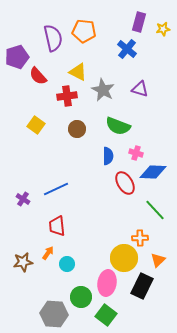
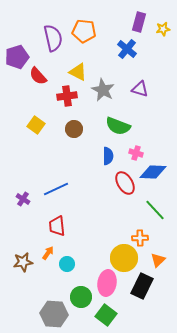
brown circle: moved 3 px left
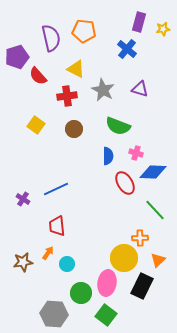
purple semicircle: moved 2 px left
yellow triangle: moved 2 px left, 3 px up
green circle: moved 4 px up
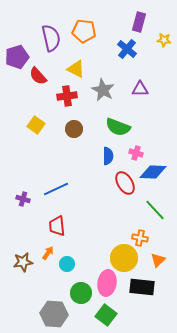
yellow star: moved 1 px right, 11 px down; rotated 16 degrees clockwise
purple triangle: rotated 18 degrees counterclockwise
green semicircle: moved 1 px down
purple cross: rotated 16 degrees counterclockwise
orange cross: rotated 14 degrees clockwise
black rectangle: moved 1 px down; rotated 70 degrees clockwise
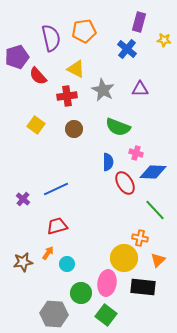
orange pentagon: rotated 15 degrees counterclockwise
blue semicircle: moved 6 px down
purple cross: rotated 24 degrees clockwise
red trapezoid: rotated 80 degrees clockwise
black rectangle: moved 1 px right
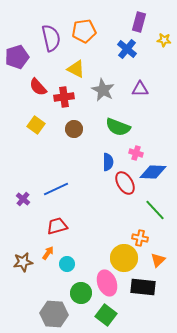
red semicircle: moved 11 px down
red cross: moved 3 px left, 1 px down
pink ellipse: rotated 30 degrees counterclockwise
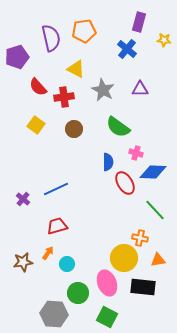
green semicircle: rotated 15 degrees clockwise
orange triangle: rotated 35 degrees clockwise
green circle: moved 3 px left
green square: moved 1 px right, 2 px down; rotated 10 degrees counterclockwise
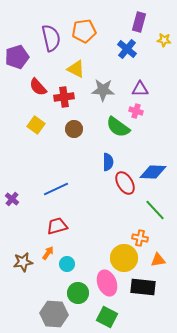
gray star: rotated 25 degrees counterclockwise
pink cross: moved 42 px up
purple cross: moved 11 px left
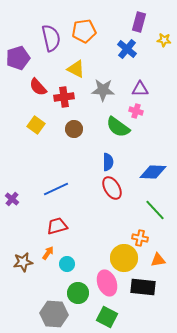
purple pentagon: moved 1 px right, 1 px down
red ellipse: moved 13 px left, 5 px down
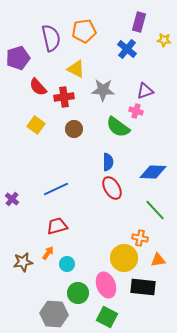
purple triangle: moved 5 px right, 2 px down; rotated 18 degrees counterclockwise
pink ellipse: moved 1 px left, 2 px down
